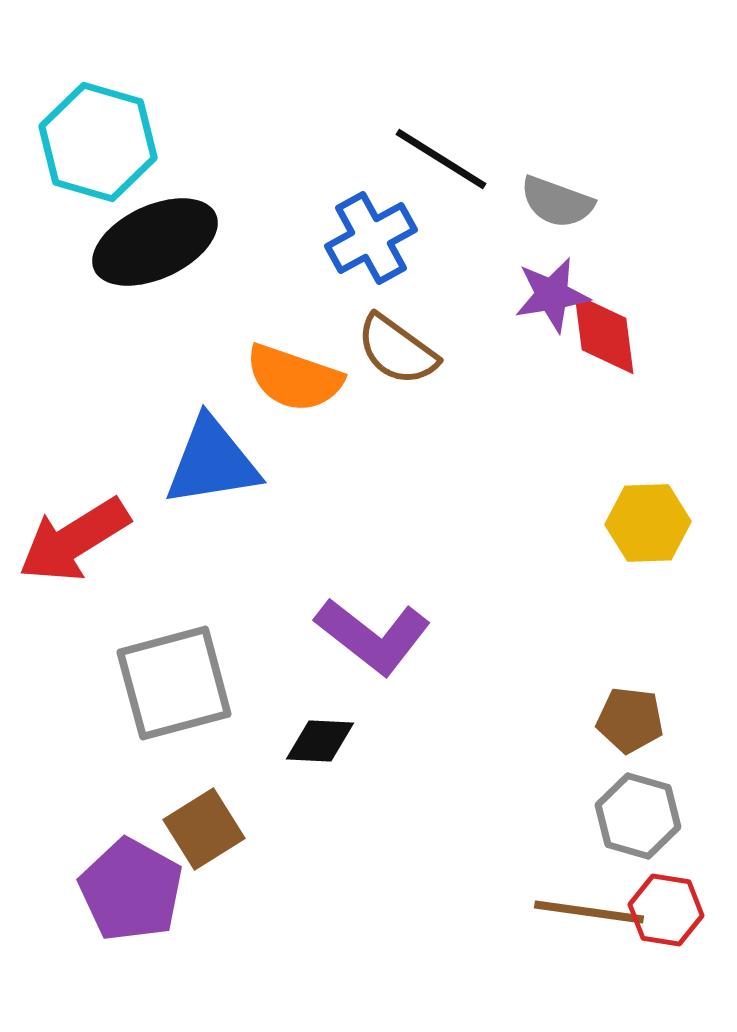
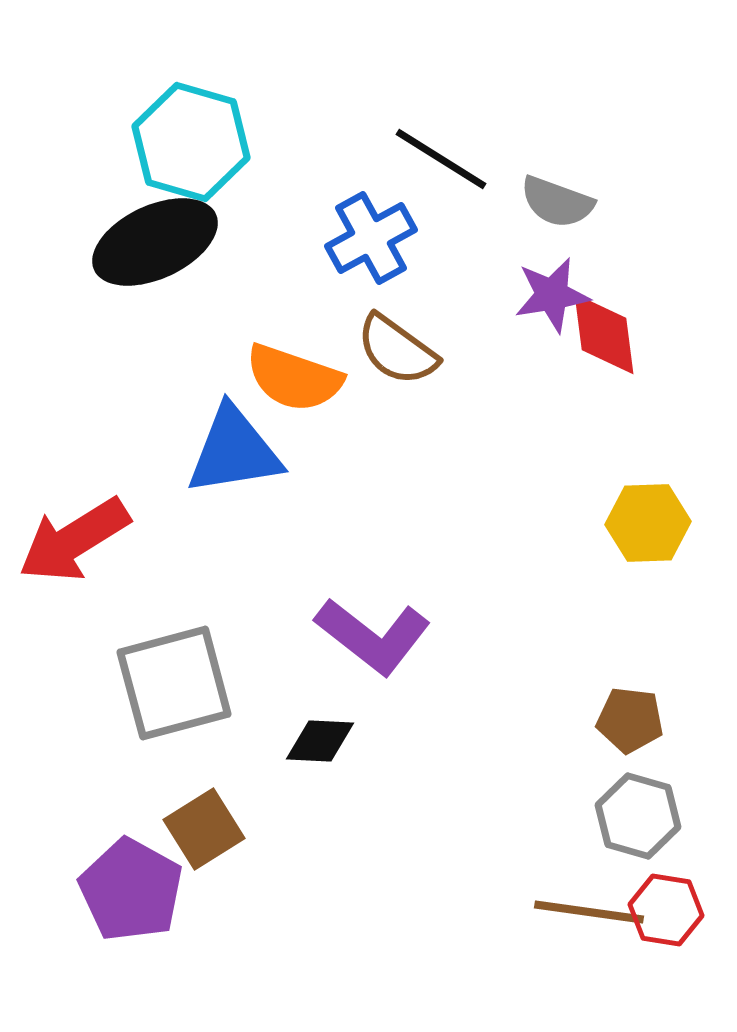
cyan hexagon: moved 93 px right
blue triangle: moved 22 px right, 11 px up
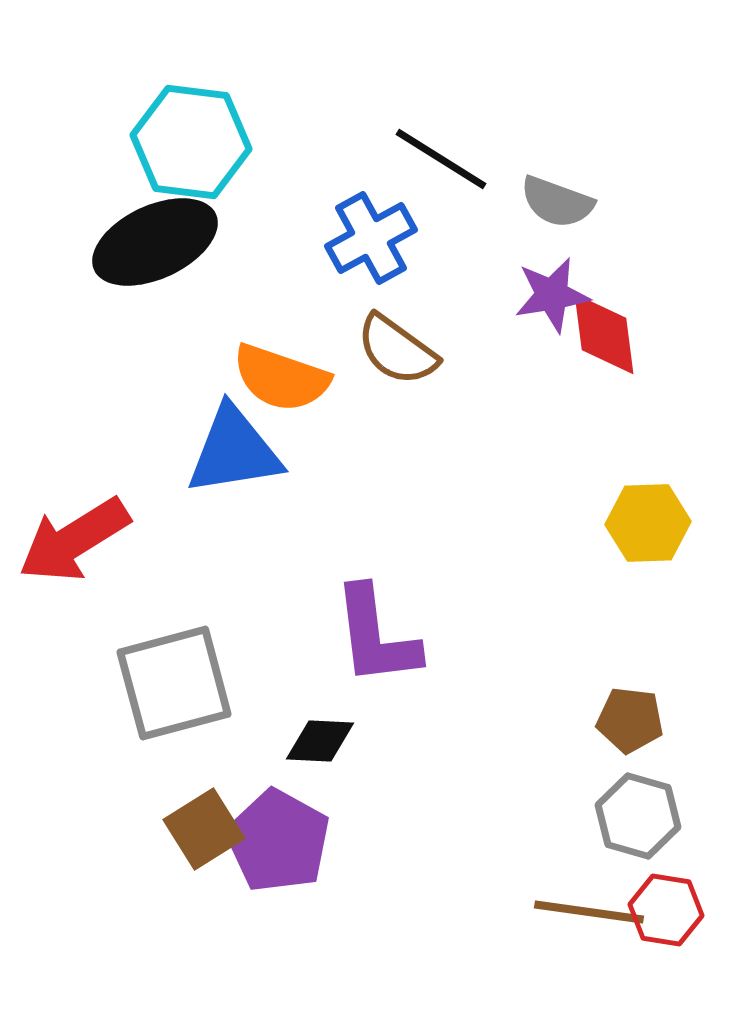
cyan hexagon: rotated 9 degrees counterclockwise
orange semicircle: moved 13 px left
purple L-shape: moved 3 px right; rotated 45 degrees clockwise
purple pentagon: moved 147 px right, 49 px up
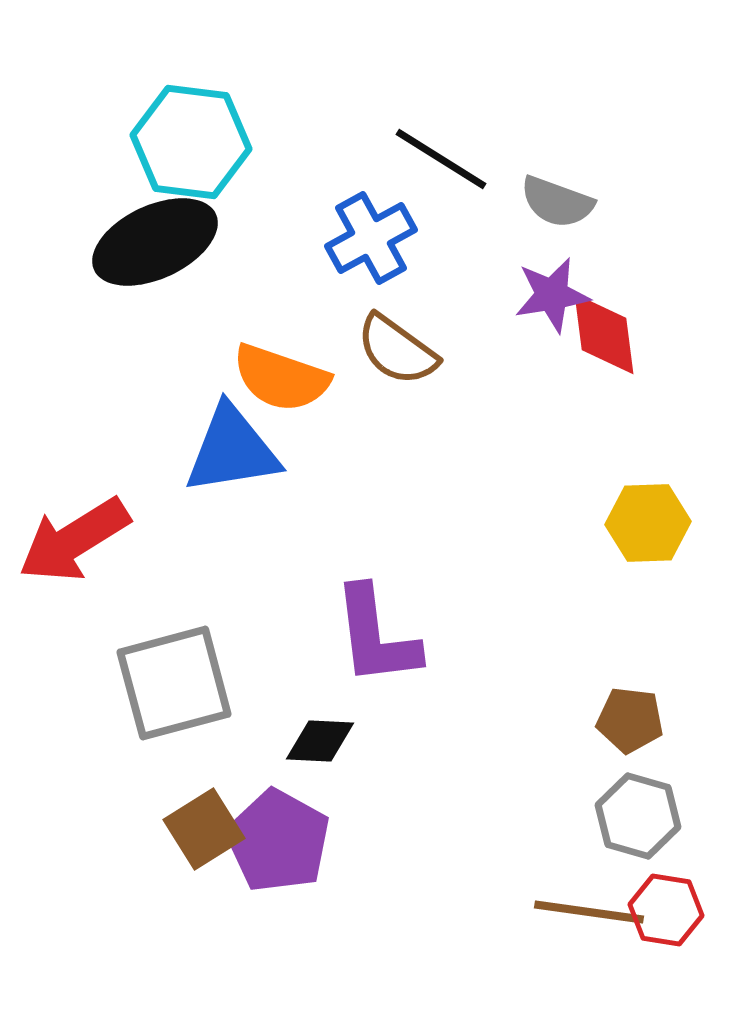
blue triangle: moved 2 px left, 1 px up
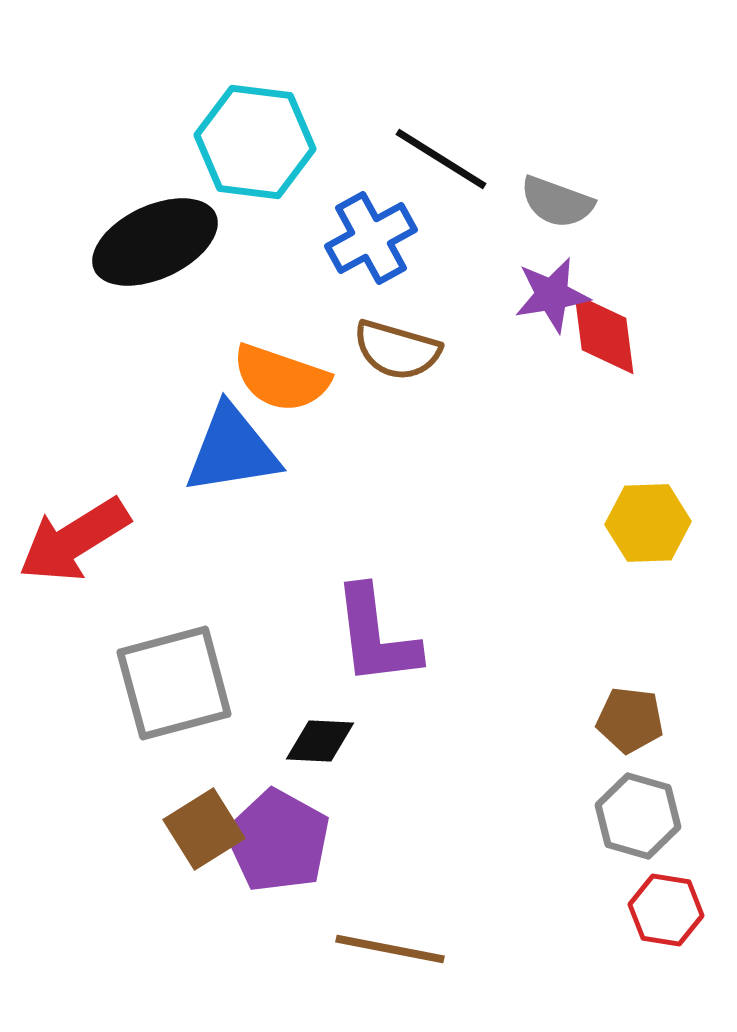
cyan hexagon: moved 64 px right
brown semicircle: rotated 20 degrees counterclockwise
brown line: moved 199 px left, 37 px down; rotated 3 degrees clockwise
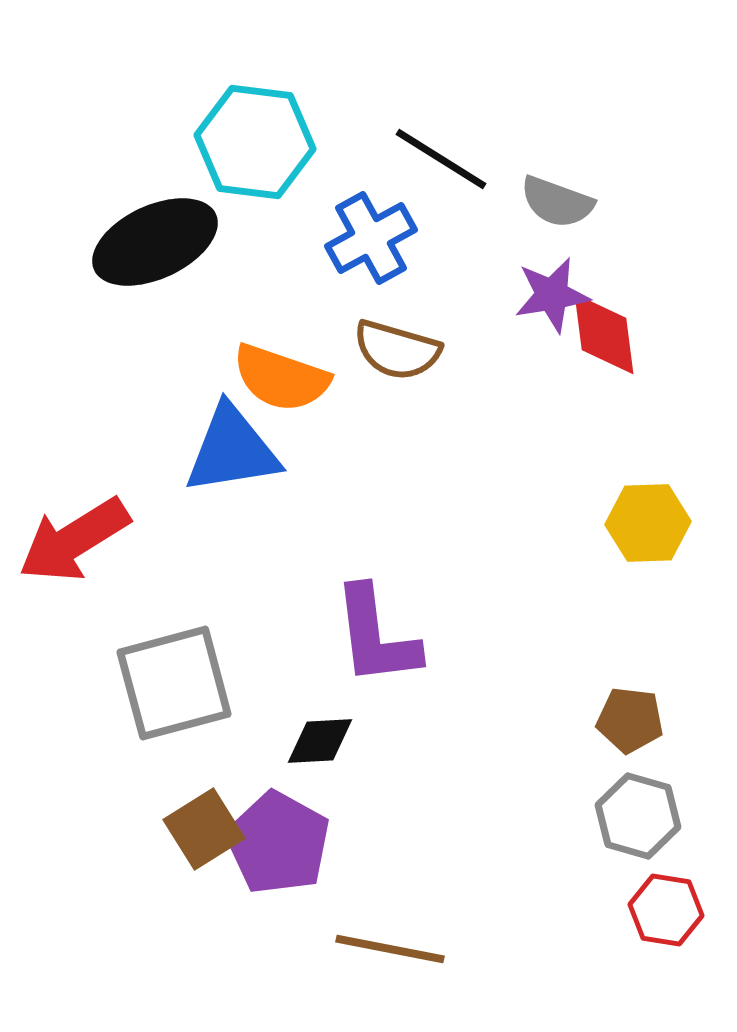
black diamond: rotated 6 degrees counterclockwise
purple pentagon: moved 2 px down
